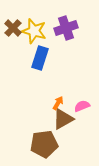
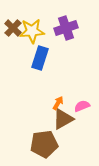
yellow star: moved 2 px left; rotated 20 degrees counterclockwise
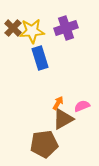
blue rectangle: rotated 35 degrees counterclockwise
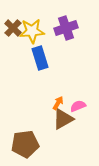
pink semicircle: moved 4 px left
brown pentagon: moved 19 px left
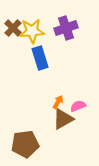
orange arrow: moved 1 px up
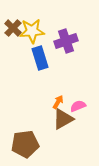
purple cross: moved 13 px down
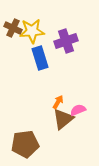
brown cross: rotated 18 degrees counterclockwise
pink semicircle: moved 4 px down
brown triangle: rotated 10 degrees counterclockwise
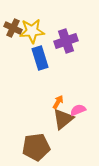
brown pentagon: moved 11 px right, 3 px down
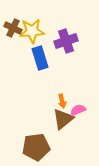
orange arrow: moved 4 px right, 1 px up; rotated 136 degrees clockwise
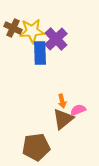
purple cross: moved 10 px left, 2 px up; rotated 25 degrees counterclockwise
blue rectangle: moved 5 px up; rotated 15 degrees clockwise
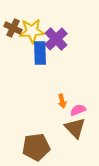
brown triangle: moved 12 px right, 9 px down; rotated 35 degrees counterclockwise
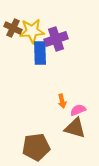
purple cross: rotated 25 degrees clockwise
brown triangle: rotated 30 degrees counterclockwise
